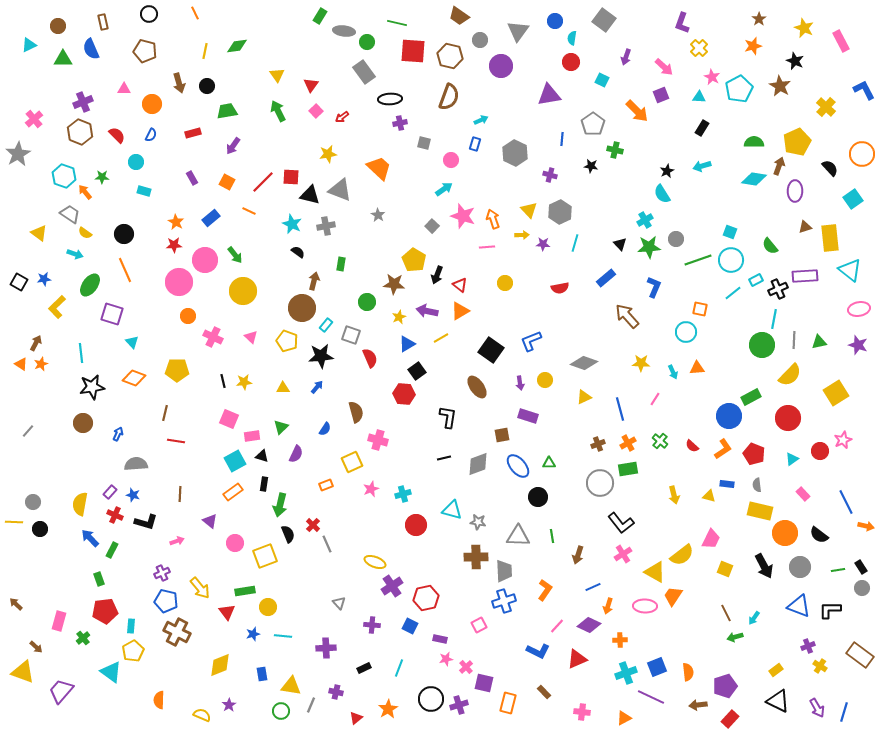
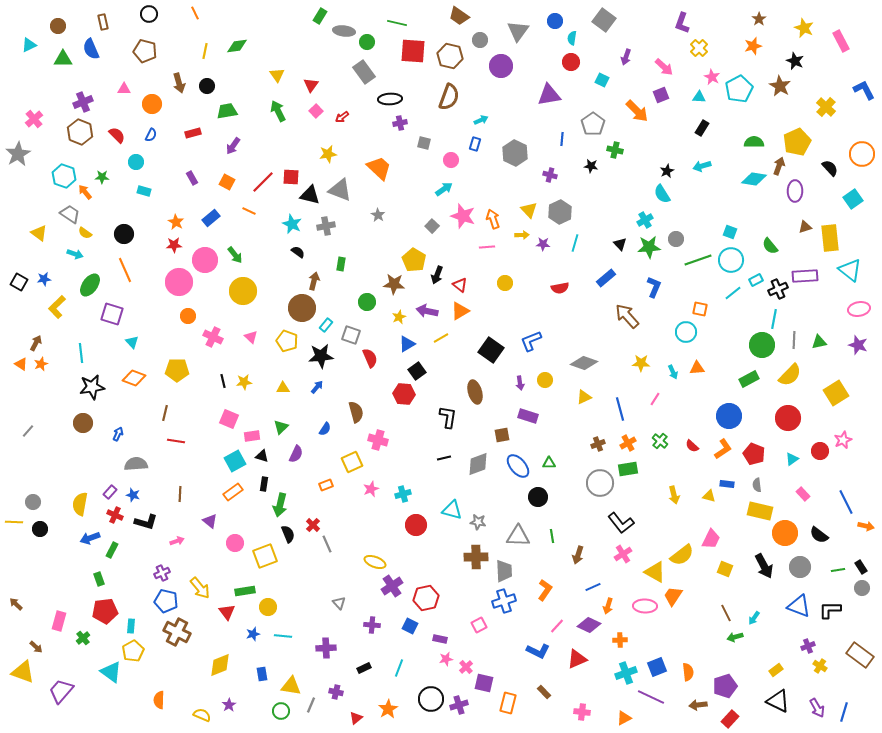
brown ellipse at (477, 387): moved 2 px left, 5 px down; rotated 20 degrees clockwise
green rectangle at (751, 397): moved 2 px left, 18 px up
blue arrow at (90, 538): rotated 66 degrees counterclockwise
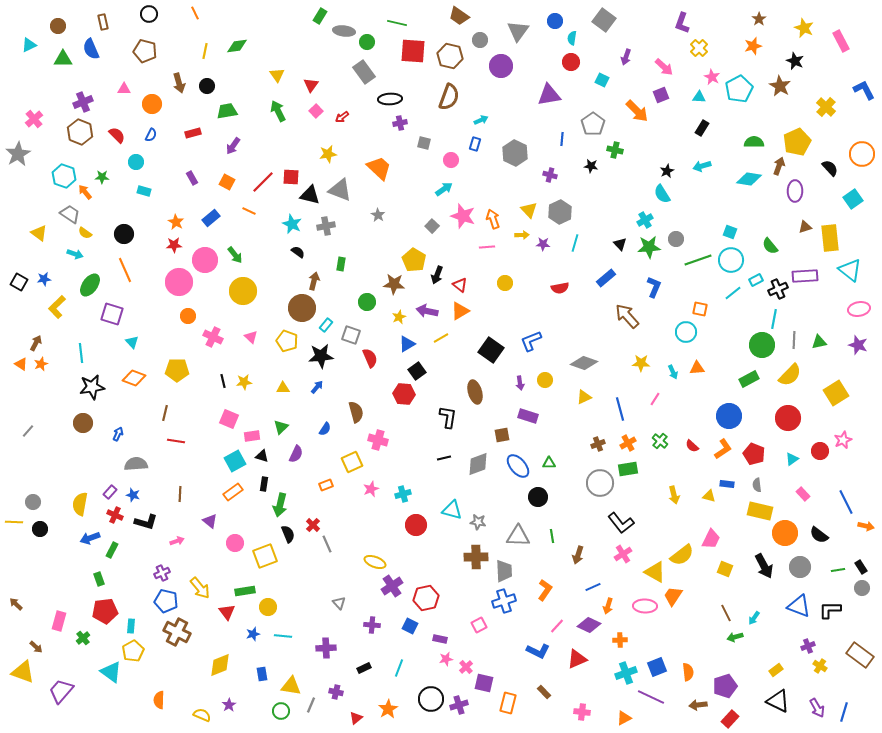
cyan diamond at (754, 179): moved 5 px left
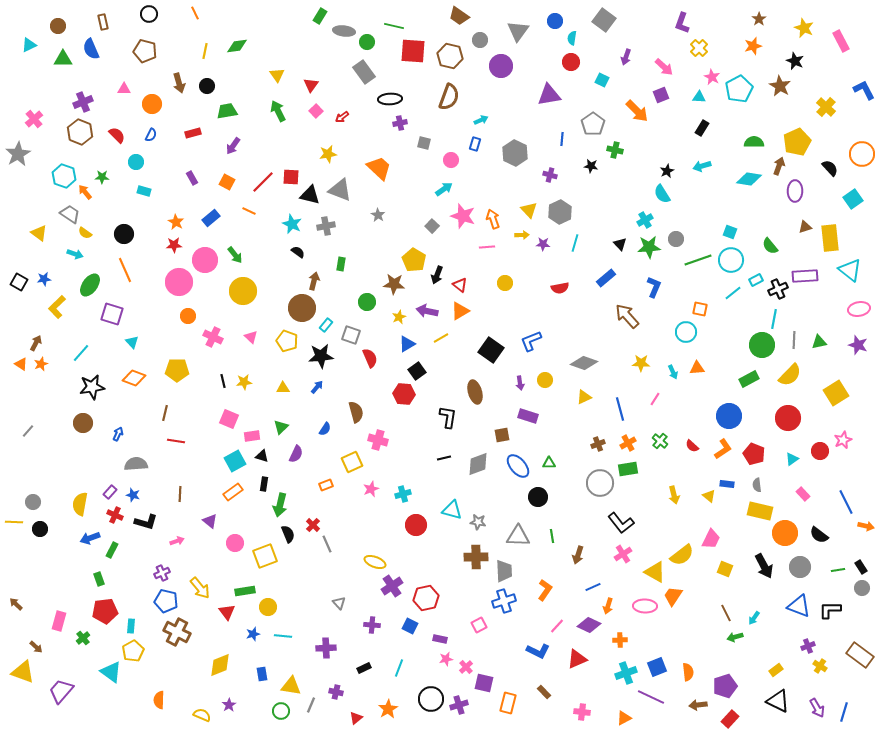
green line at (397, 23): moved 3 px left, 3 px down
cyan line at (81, 353): rotated 48 degrees clockwise
yellow triangle at (709, 496): rotated 24 degrees clockwise
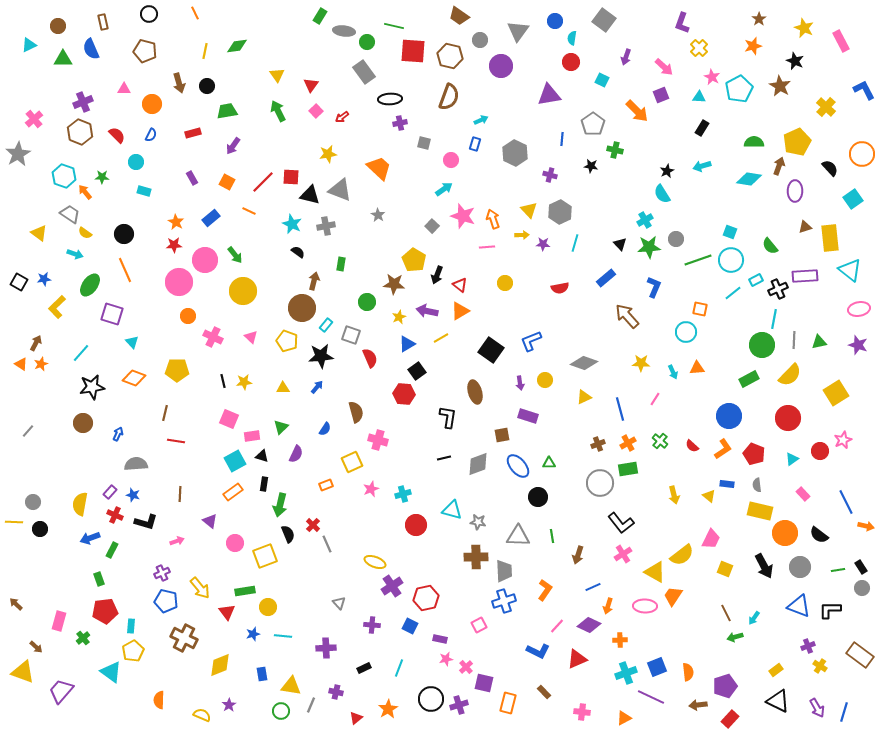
brown cross at (177, 632): moved 7 px right, 6 px down
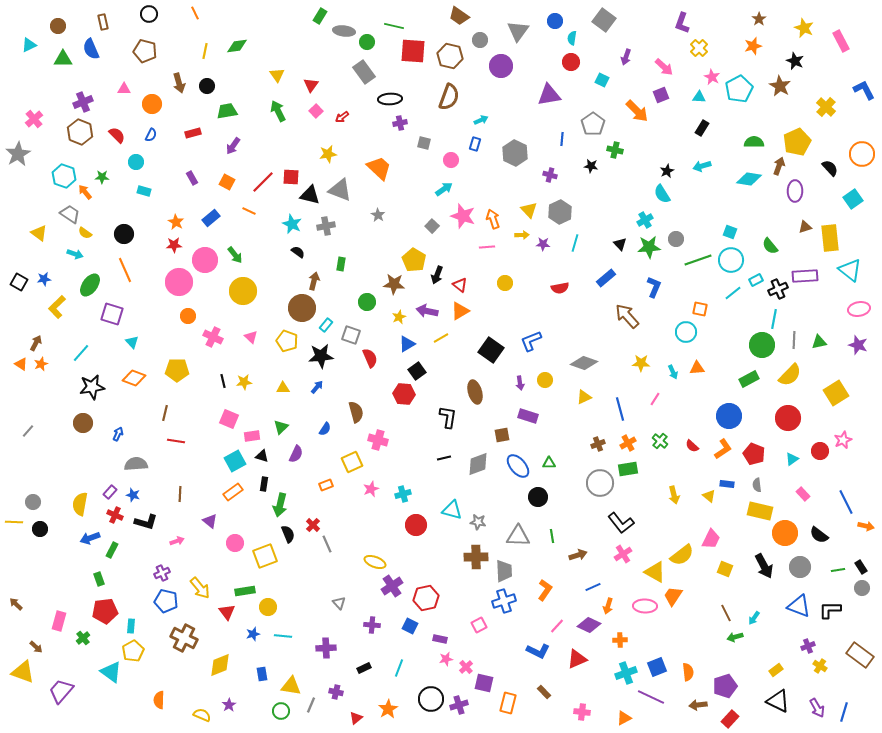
brown arrow at (578, 555): rotated 126 degrees counterclockwise
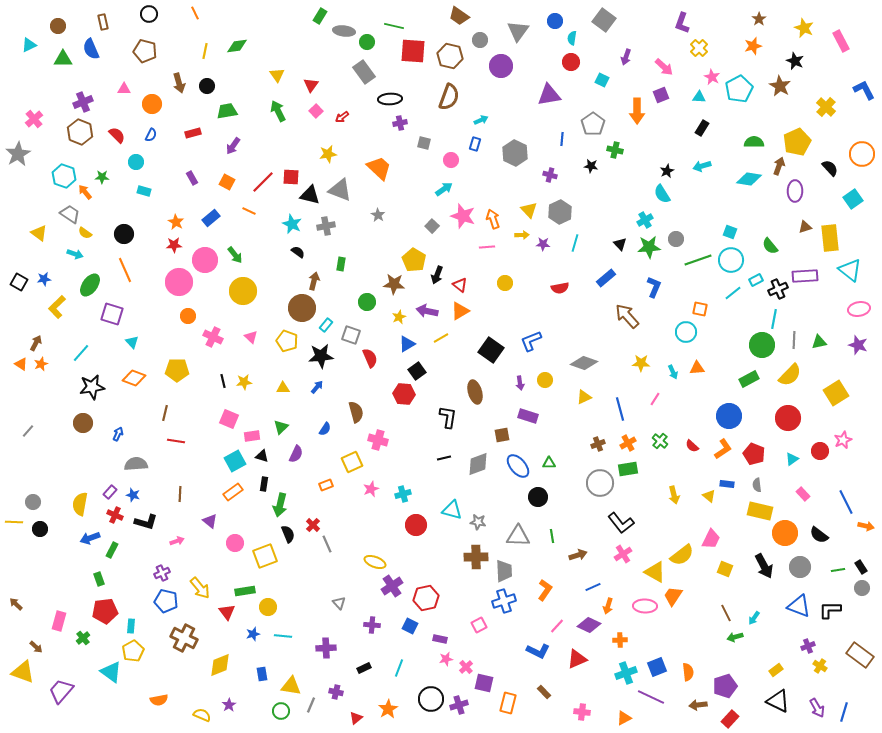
orange arrow at (637, 111): rotated 45 degrees clockwise
orange semicircle at (159, 700): rotated 102 degrees counterclockwise
